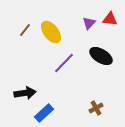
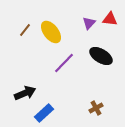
black arrow: rotated 15 degrees counterclockwise
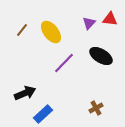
brown line: moved 3 px left
blue rectangle: moved 1 px left, 1 px down
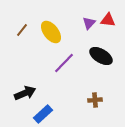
red triangle: moved 2 px left, 1 px down
brown cross: moved 1 px left, 8 px up; rotated 24 degrees clockwise
